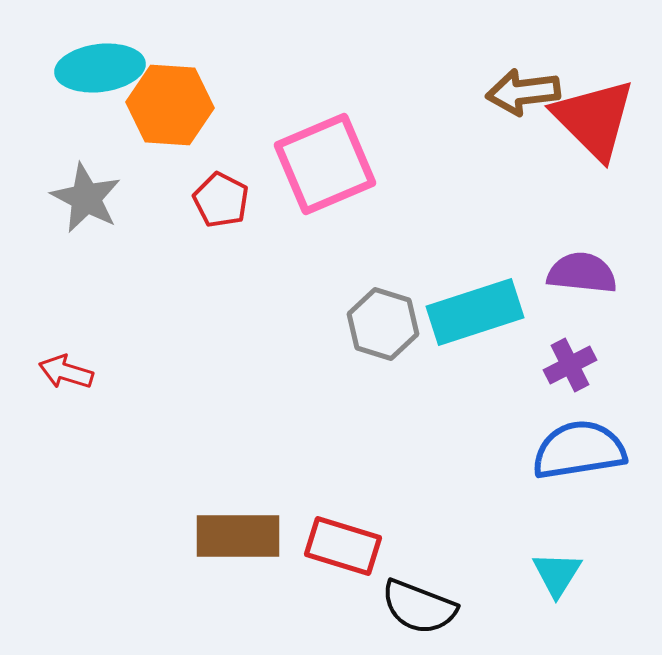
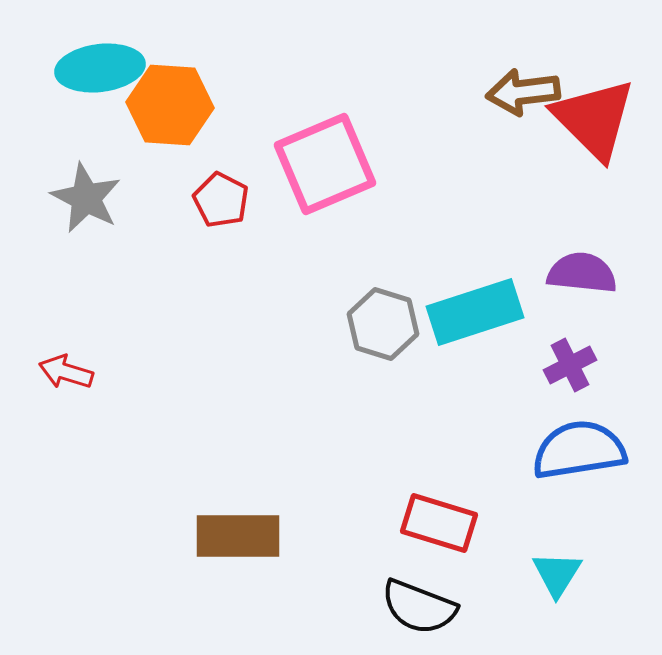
red rectangle: moved 96 px right, 23 px up
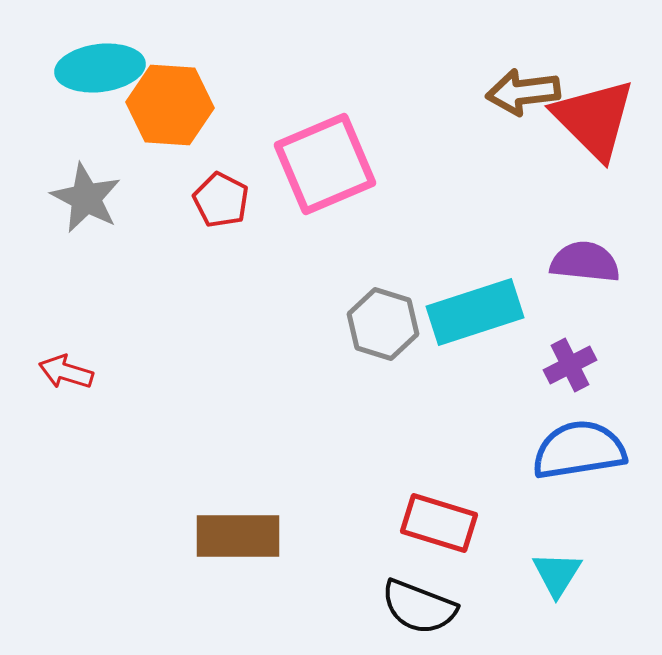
purple semicircle: moved 3 px right, 11 px up
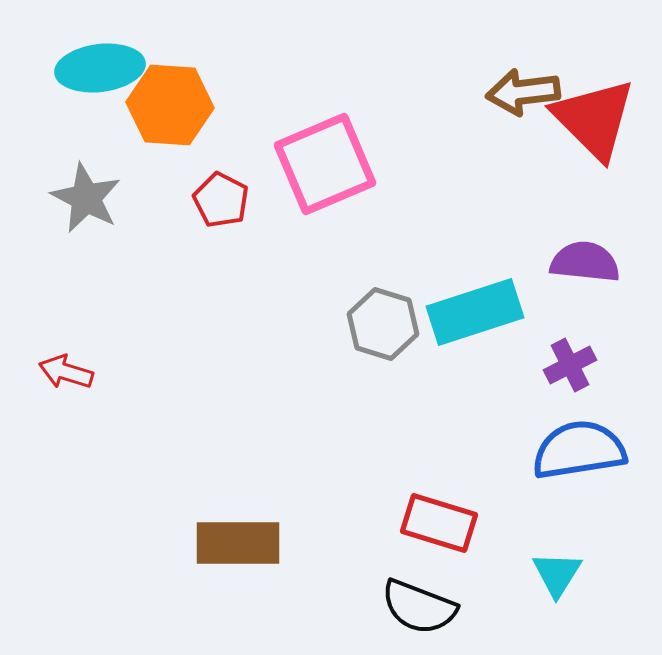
brown rectangle: moved 7 px down
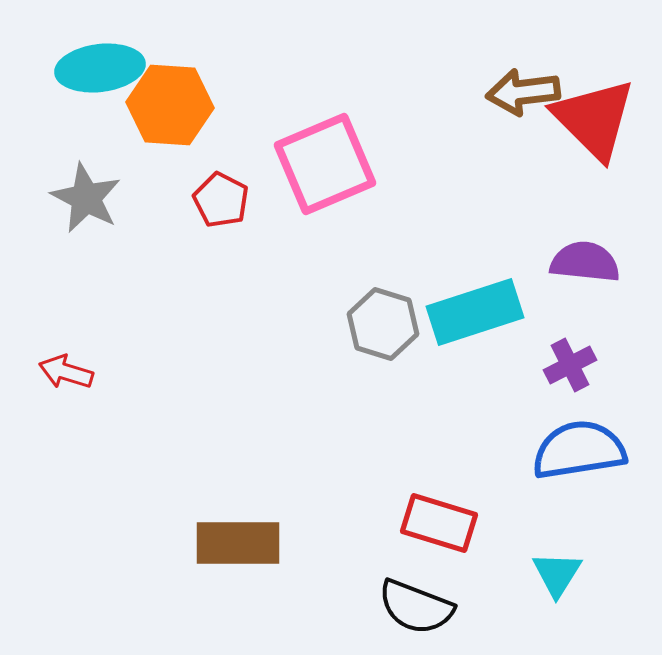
black semicircle: moved 3 px left
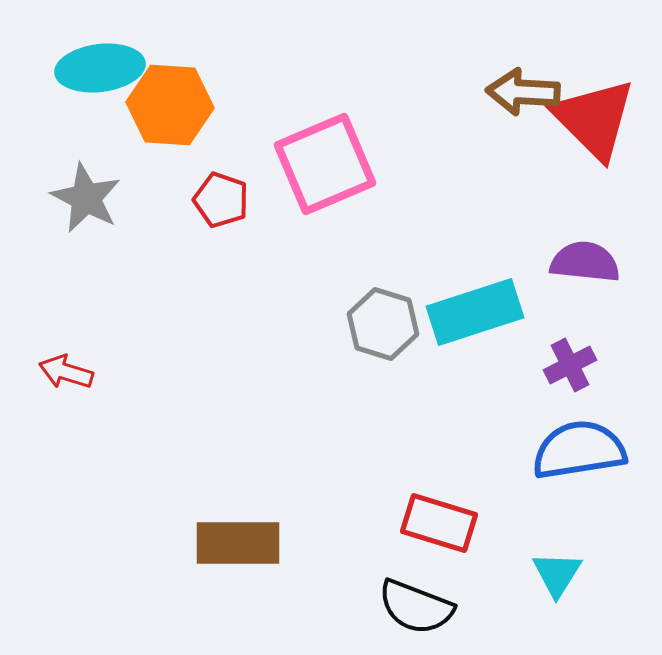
brown arrow: rotated 10 degrees clockwise
red pentagon: rotated 8 degrees counterclockwise
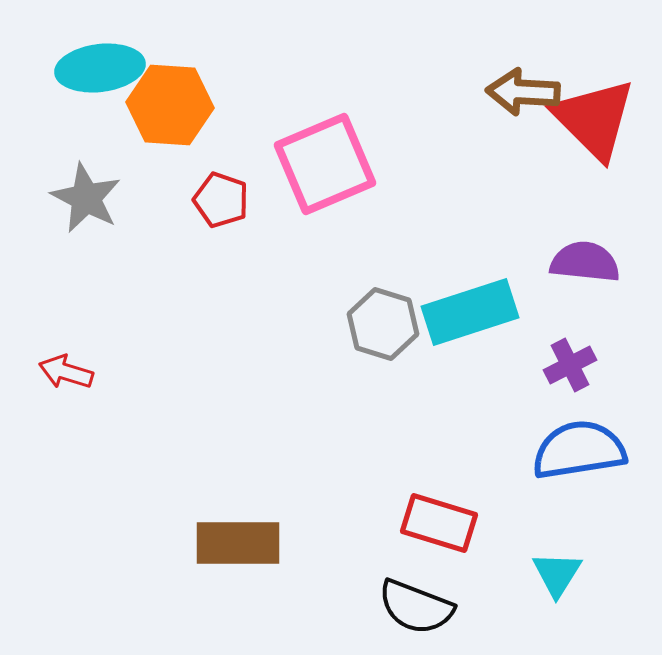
cyan rectangle: moved 5 px left
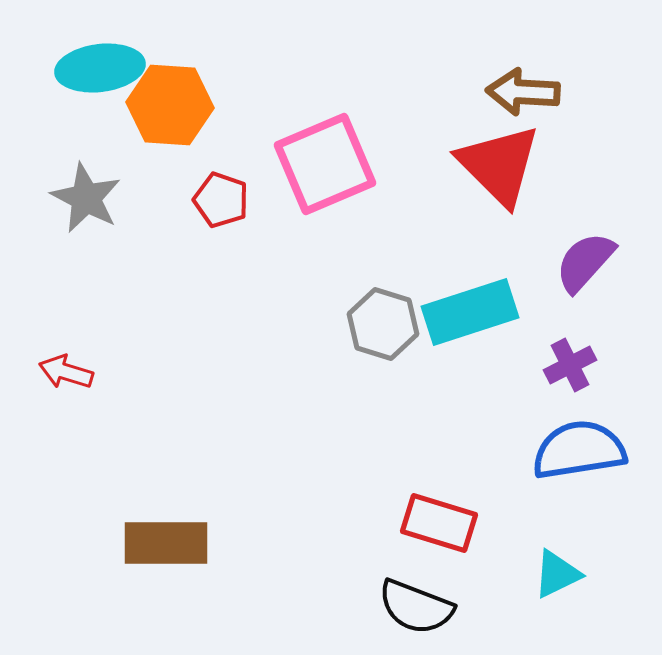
red triangle: moved 95 px left, 46 px down
purple semicircle: rotated 54 degrees counterclockwise
brown rectangle: moved 72 px left
cyan triangle: rotated 32 degrees clockwise
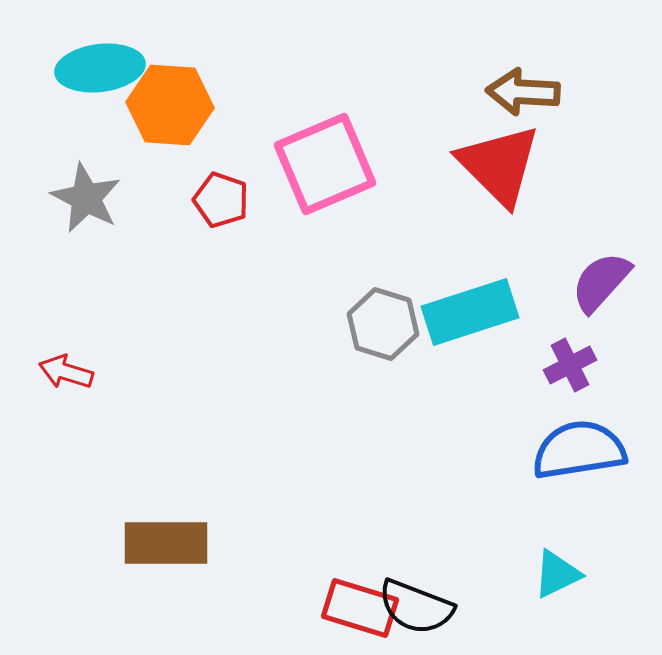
purple semicircle: moved 16 px right, 20 px down
red rectangle: moved 79 px left, 85 px down
